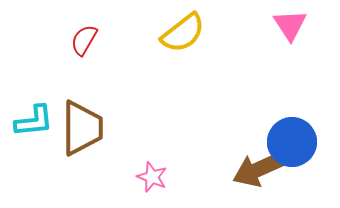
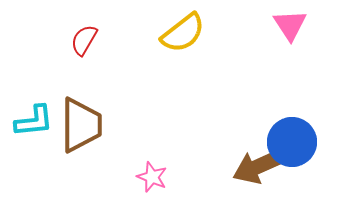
brown trapezoid: moved 1 px left, 3 px up
brown arrow: moved 3 px up
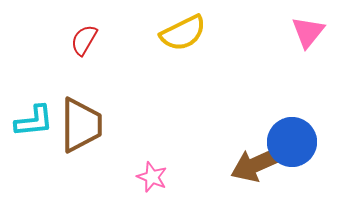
pink triangle: moved 18 px right, 7 px down; rotated 12 degrees clockwise
yellow semicircle: rotated 12 degrees clockwise
brown arrow: moved 2 px left, 2 px up
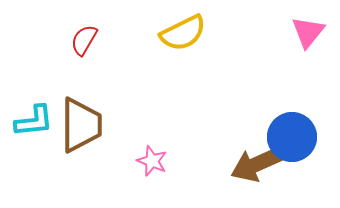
blue circle: moved 5 px up
pink star: moved 16 px up
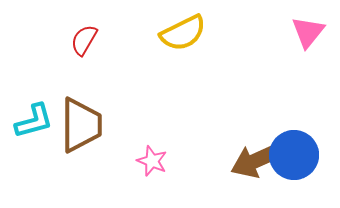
cyan L-shape: rotated 9 degrees counterclockwise
blue circle: moved 2 px right, 18 px down
brown arrow: moved 4 px up
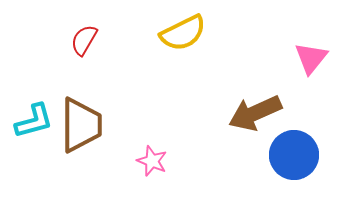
pink triangle: moved 3 px right, 26 px down
brown arrow: moved 2 px left, 47 px up
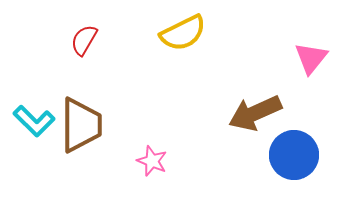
cyan L-shape: rotated 60 degrees clockwise
